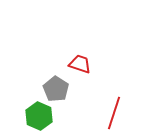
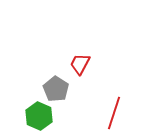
red trapezoid: rotated 80 degrees counterclockwise
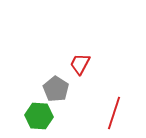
green hexagon: rotated 20 degrees counterclockwise
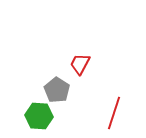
gray pentagon: moved 1 px right, 1 px down
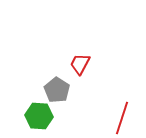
red line: moved 8 px right, 5 px down
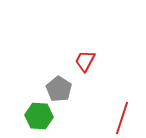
red trapezoid: moved 5 px right, 3 px up
gray pentagon: moved 2 px right, 1 px up
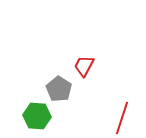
red trapezoid: moved 1 px left, 5 px down
green hexagon: moved 2 px left
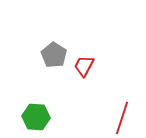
gray pentagon: moved 5 px left, 34 px up
green hexagon: moved 1 px left, 1 px down
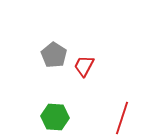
green hexagon: moved 19 px right
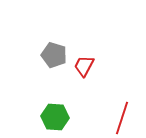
gray pentagon: rotated 15 degrees counterclockwise
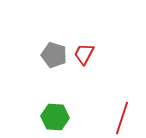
red trapezoid: moved 12 px up
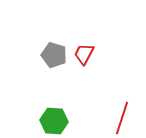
green hexagon: moved 1 px left, 4 px down
